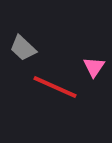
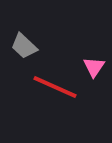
gray trapezoid: moved 1 px right, 2 px up
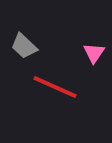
pink triangle: moved 14 px up
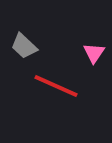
red line: moved 1 px right, 1 px up
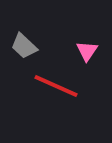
pink triangle: moved 7 px left, 2 px up
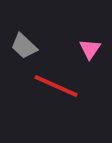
pink triangle: moved 3 px right, 2 px up
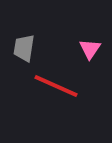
gray trapezoid: moved 2 px down; rotated 56 degrees clockwise
